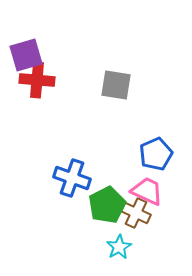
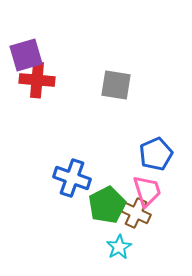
pink trapezoid: rotated 48 degrees clockwise
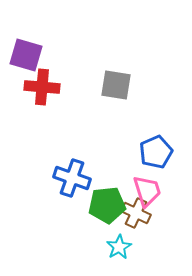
purple square: rotated 32 degrees clockwise
red cross: moved 5 px right, 7 px down
blue pentagon: moved 2 px up
green pentagon: rotated 21 degrees clockwise
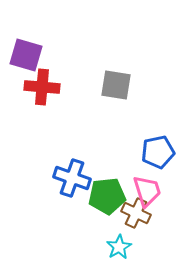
blue pentagon: moved 2 px right; rotated 12 degrees clockwise
green pentagon: moved 9 px up
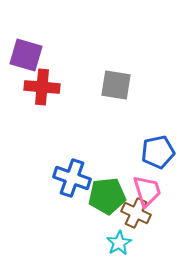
cyan star: moved 4 px up
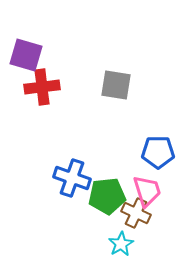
red cross: rotated 12 degrees counterclockwise
blue pentagon: rotated 12 degrees clockwise
cyan star: moved 2 px right, 1 px down
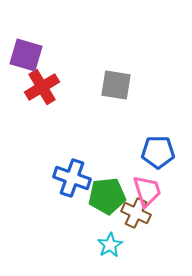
red cross: rotated 24 degrees counterclockwise
cyan star: moved 11 px left, 1 px down
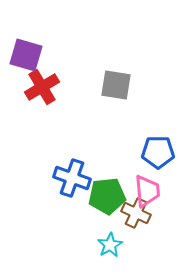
pink trapezoid: rotated 12 degrees clockwise
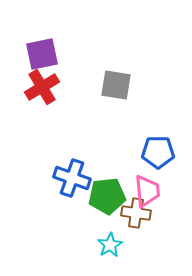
purple square: moved 16 px right, 1 px up; rotated 28 degrees counterclockwise
brown cross: rotated 16 degrees counterclockwise
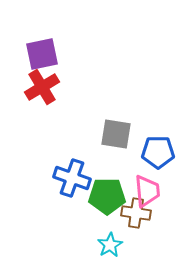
gray square: moved 49 px down
green pentagon: rotated 6 degrees clockwise
